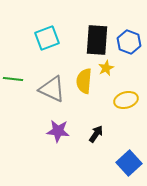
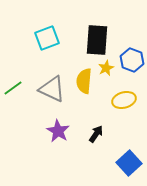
blue hexagon: moved 3 px right, 18 px down
green line: moved 9 px down; rotated 42 degrees counterclockwise
yellow ellipse: moved 2 px left
purple star: rotated 25 degrees clockwise
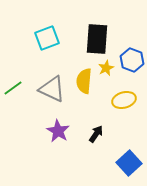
black rectangle: moved 1 px up
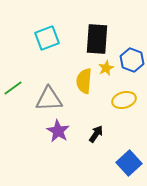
gray triangle: moved 3 px left, 10 px down; rotated 28 degrees counterclockwise
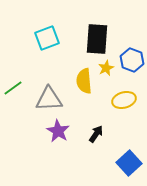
yellow semicircle: rotated 10 degrees counterclockwise
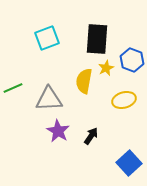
yellow semicircle: rotated 15 degrees clockwise
green line: rotated 12 degrees clockwise
black arrow: moved 5 px left, 2 px down
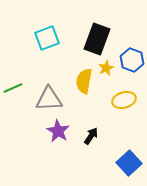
black rectangle: rotated 16 degrees clockwise
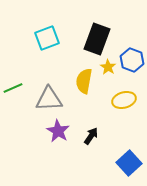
yellow star: moved 2 px right, 1 px up; rotated 14 degrees counterclockwise
